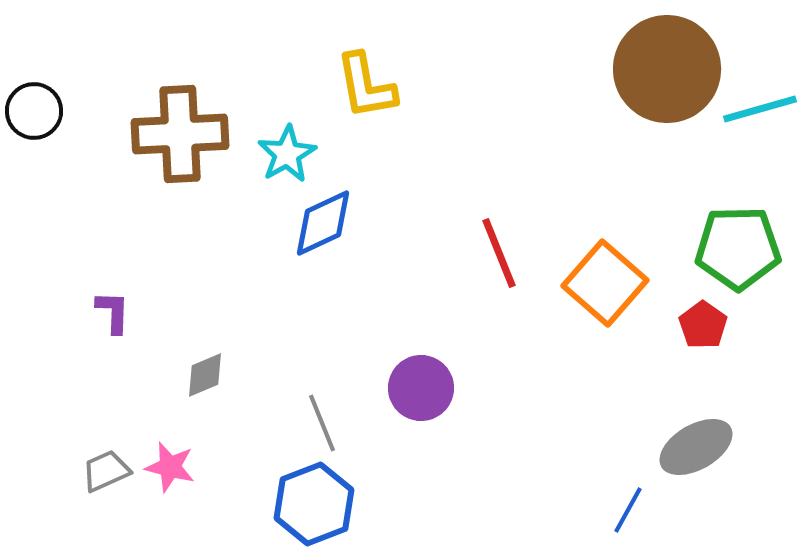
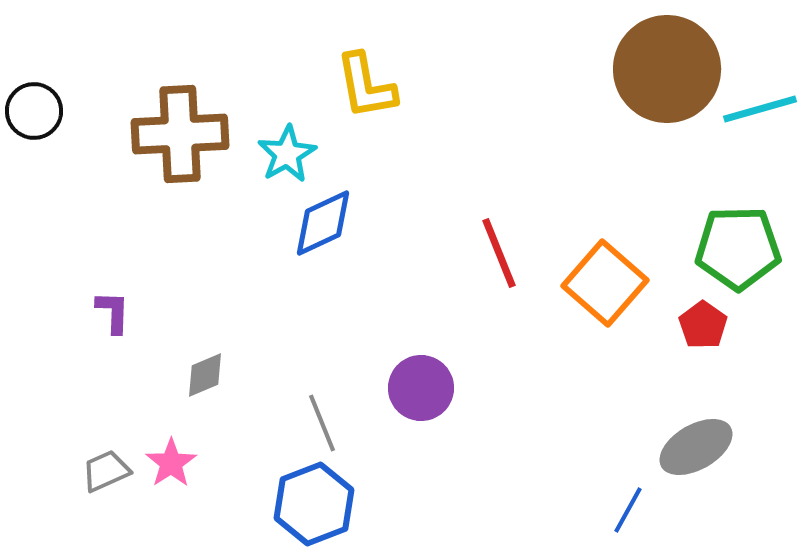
pink star: moved 1 px right, 4 px up; rotated 24 degrees clockwise
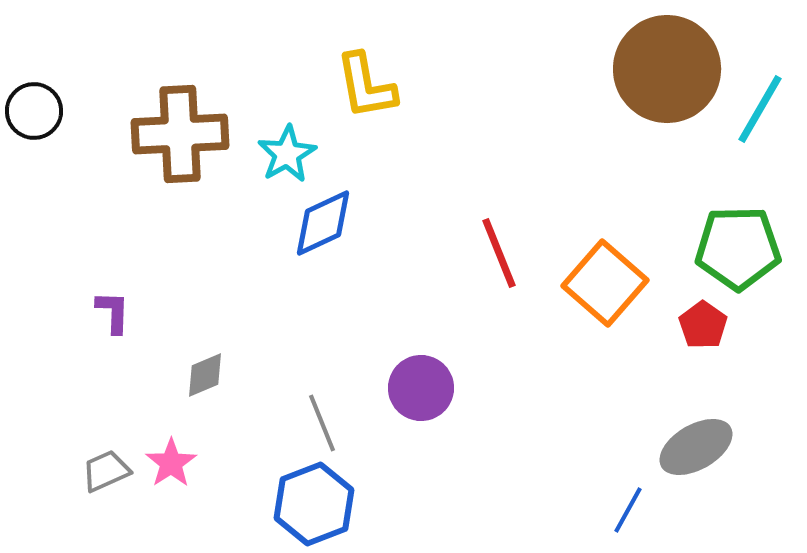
cyan line: rotated 44 degrees counterclockwise
